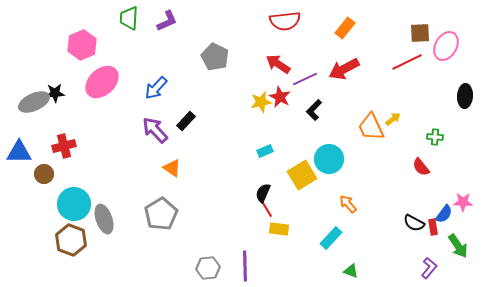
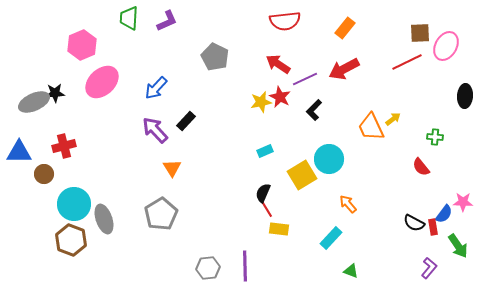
orange triangle at (172, 168): rotated 24 degrees clockwise
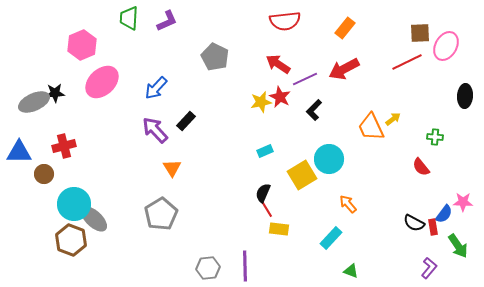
gray ellipse at (104, 219): moved 10 px left; rotated 28 degrees counterclockwise
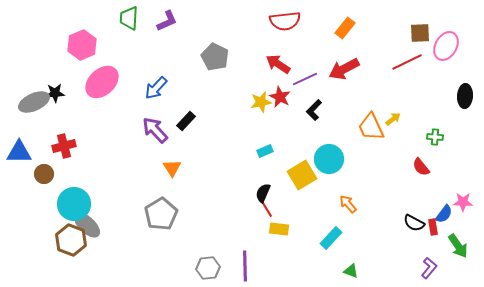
gray ellipse at (94, 219): moved 7 px left, 6 px down
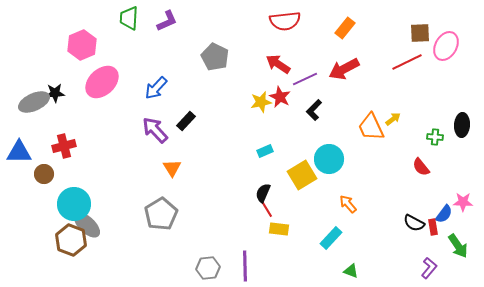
black ellipse at (465, 96): moved 3 px left, 29 px down
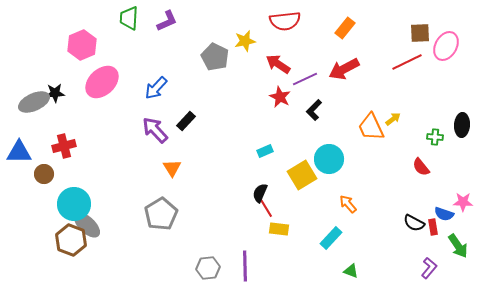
yellow star at (261, 102): moved 16 px left, 61 px up
black semicircle at (263, 193): moved 3 px left
blue semicircle at (444, 214): rotated 72 degrees clockwise
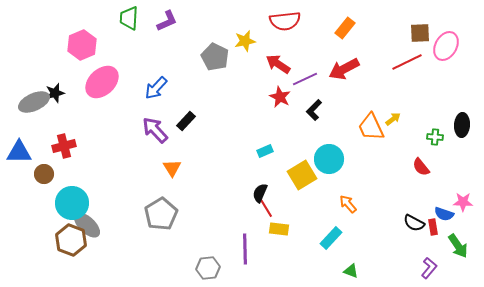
black star at (55, 93): rotated 12 degrees counterclockwise
cyan circle at (74, 204): moved 2 px left, 1 px up
purple line at (245, 266): moved 17 px up
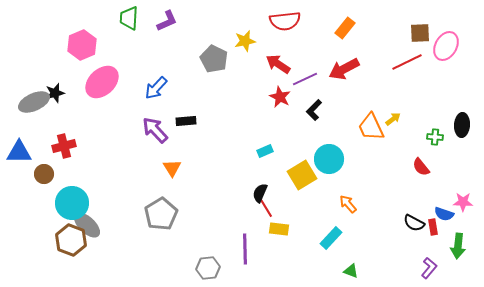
gray pentagon at (215, 57): moved 1 px left, 2 px down
black rectangle at (186, 121): rotated 42 degrees clockwise
green arrow at (458, 246): rotated 40 degrees clockwise
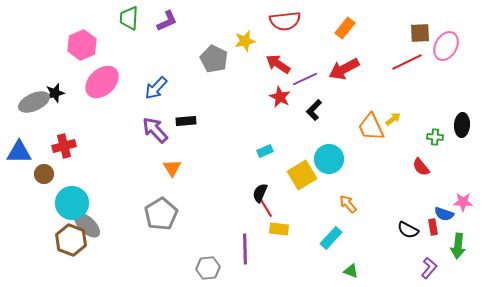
black semicircle at (414, 223): moved 6 px left, 7 px down
